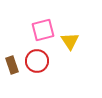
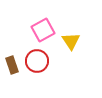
pink square: rotated 15 degrees counterclockwise
yellow triangle: moved 1 px right
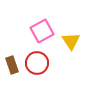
pink square: moved 1 px left, 1 px down
red circle: moved 2 px down
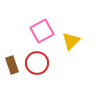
yellow triangle: rotated 18 degrees clockwise
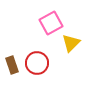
pink square: moved 9 px right, 8 px up
yellow triangle: moved 2 px down
